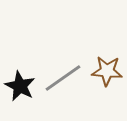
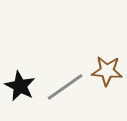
gray line: moved 2 px right, 9 px down
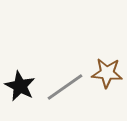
brown star: moved 2 px down
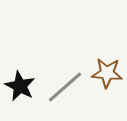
gray line: rotated 6 degrees counterclockwise
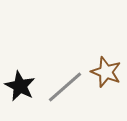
brown star: moved 1 px left, 1 px up; rotated 16 degrees clockwise
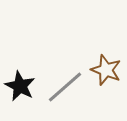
brown star: moved 2 px up
